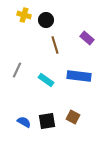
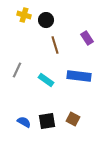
purple rectangle: rotated 16 degrees clockwise
brown square: moved 2 px down
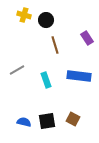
gray line: rotated 35 degrees clockwise
cyan rectangle: rotated 35 degrees clockwise
blue semicircle: rotated 16 degrees counterclockwise
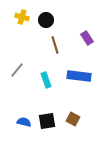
yellow cross: moved 2 px left, 2 px down
gray line: rotated 21 degrees counterclockwise
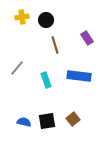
yellow cross: rotated 24 degrees counterclockwise
gray line: moved 2 px up
brown square: rotated 24 degrees clockwise
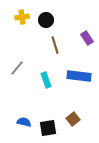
black square: moved 1 px right, 7 px down
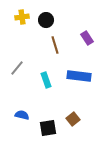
blue semicircle: moved 2 px left, 7 px up
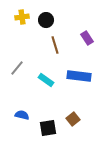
cyan rectangle: rotated 35 degrees counterclockwise
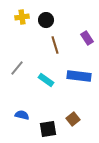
black square: moved 1 px down
